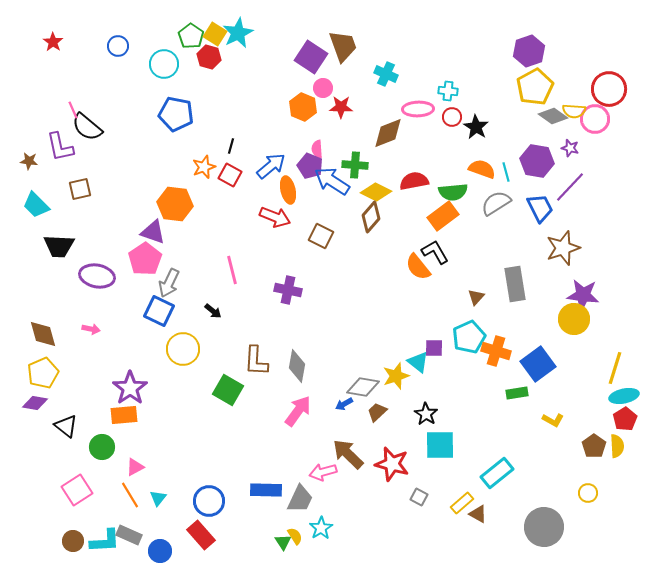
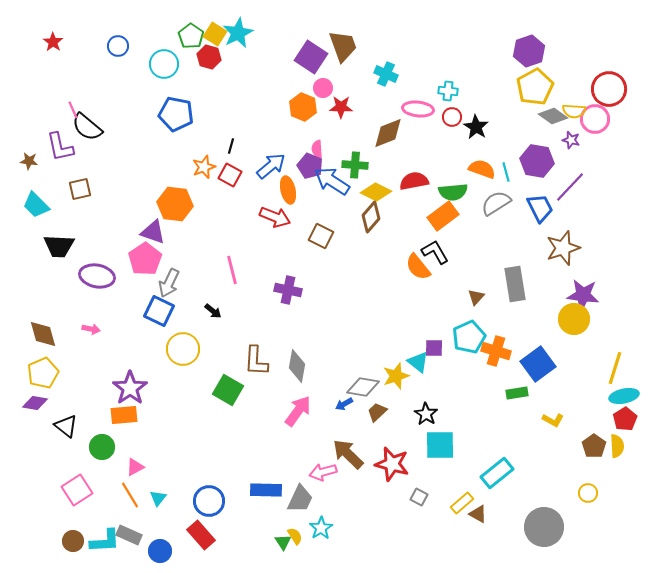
pink ellipse at (418, 109): rotated 8 degrees clockwise
purple star at (570, 148): moved 1 px right, 8 px up
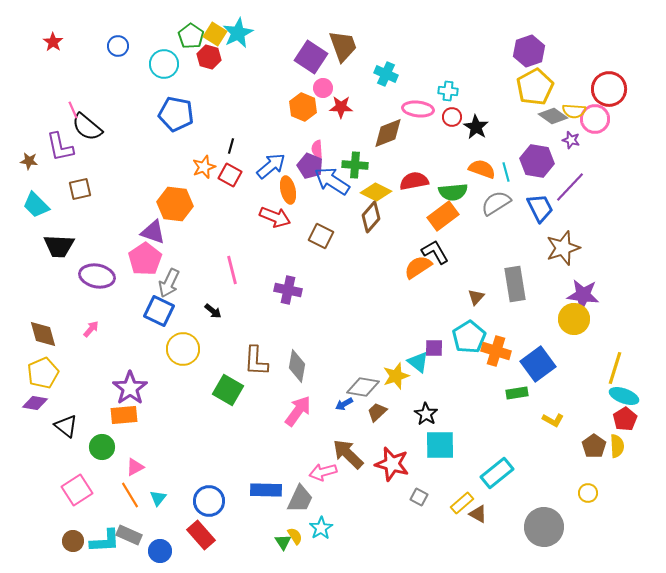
orange semicircle at (418, 267): rotated 96 degrees clockwise
pink arrow at (91, 329): rotated 60 degrees counterclockwise
cyan pentagon at (469, 337): rotated 8 degrees counterclockwise
cyan ellipse at (624, 396): rotated 32 degrees clockwise
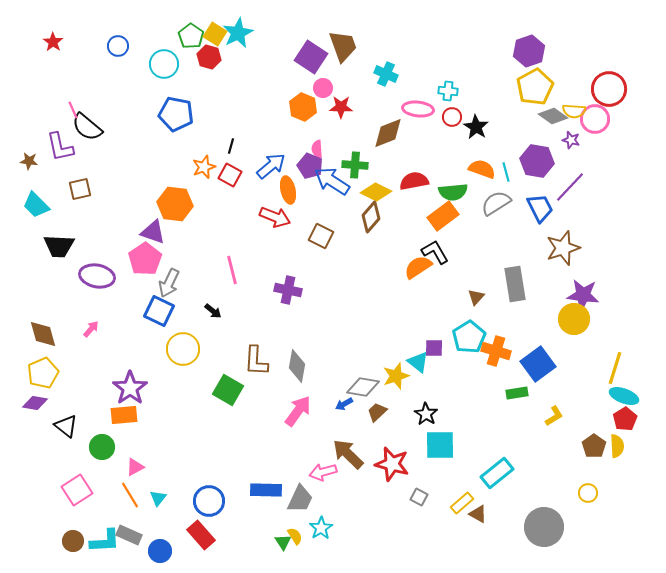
yellow L-shape at (553, 420): moved 1 px right, 4 px up; rotated 60 degrees counterclockwise
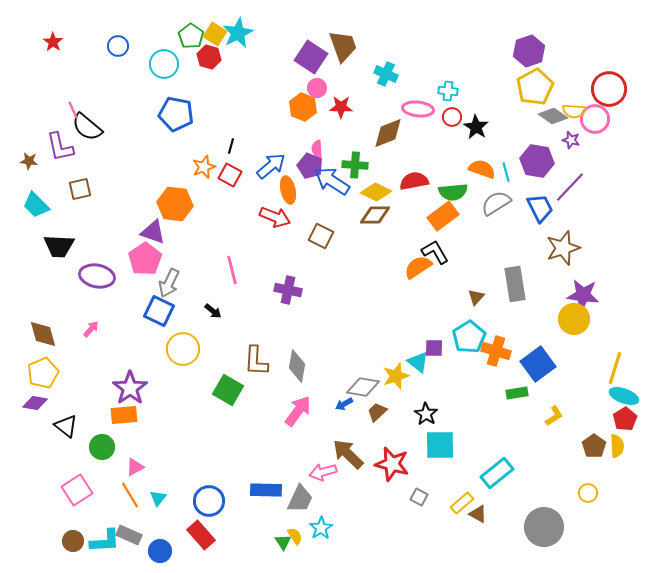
pink circle at (323, 88): moved 6 px left
brown diamond at (371, 217): moved 4 px right, 2 px up; rotated 48 degrees clockwise
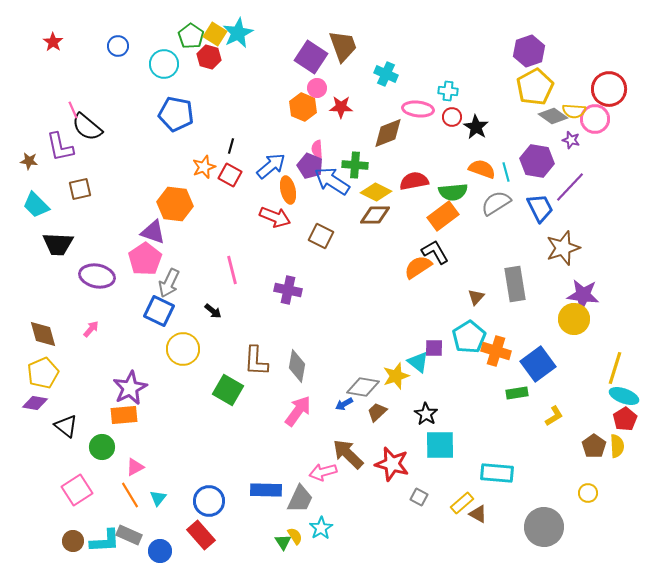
black trapezoid at (59, 246): moved 1 px left, 2 px up
purple star at (130, 388): rotated 8 degrees clockwise
cyan rectangle at (497, 473): rotated 44 degrees clockwise
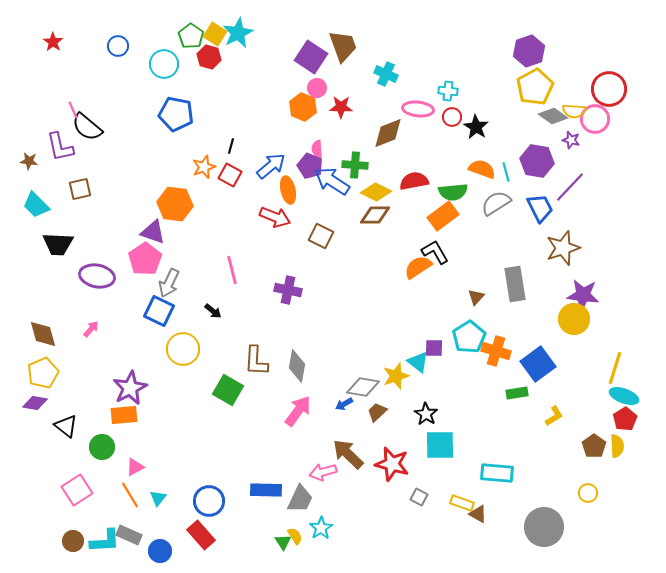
yellow rectangle at (462, 503): rotated 60 degrees clockwise
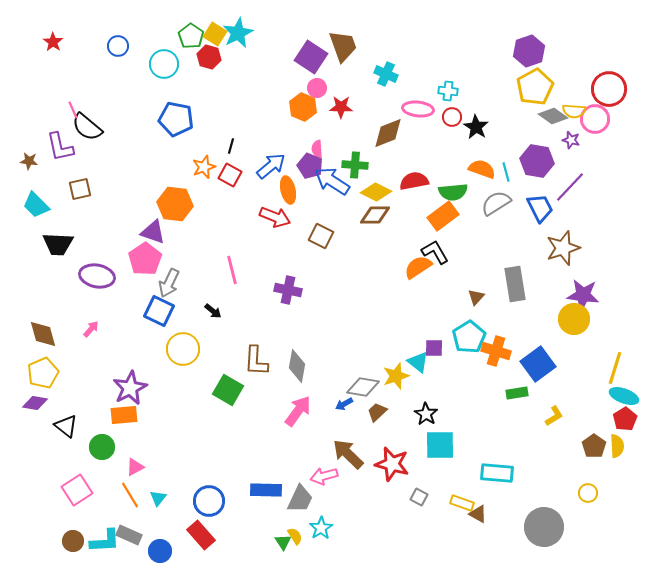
blue pentagon at (176, 114): moved 5 px down
pink arrow at (323, 472): moved 1 px right, 4 px down
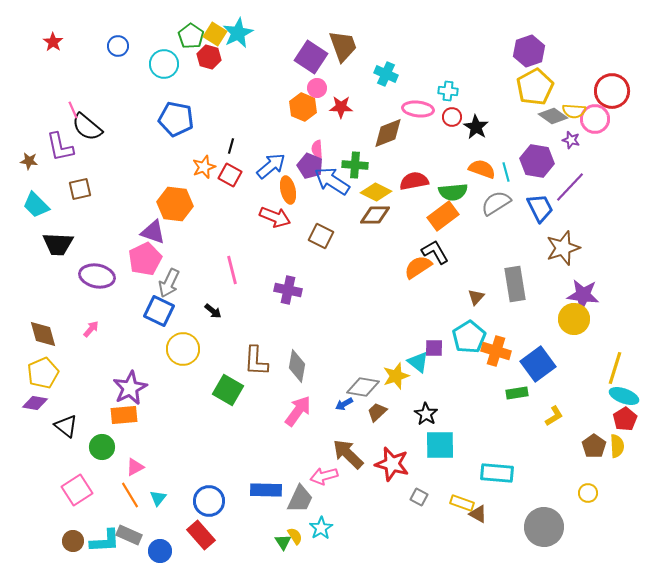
red circle at (609, 89): moved 3 px right, 2 px down
pink pentagon at (145, 259): rotated 8 degrees clockwise
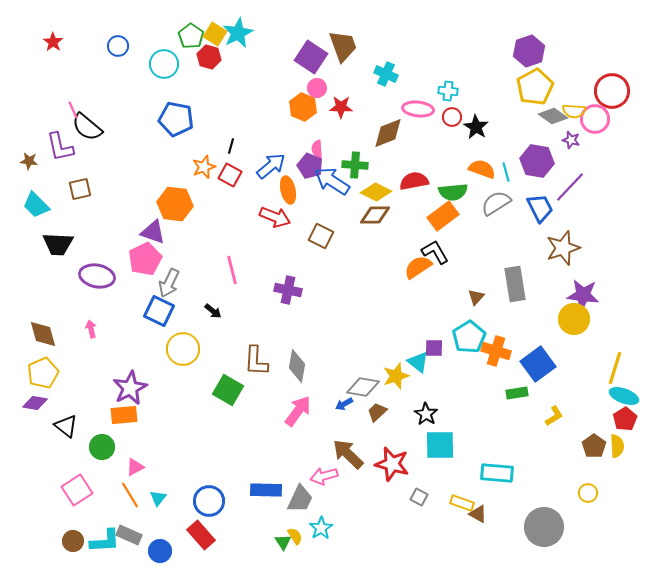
pink arrow at (91, 329): rotated 54 degrees counterclockwise
